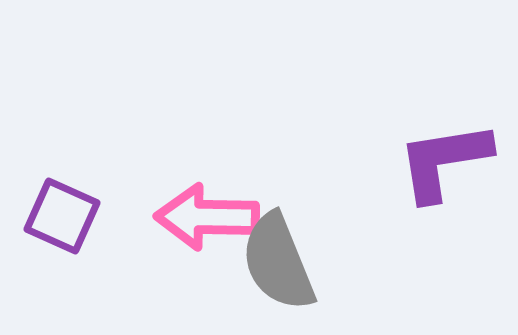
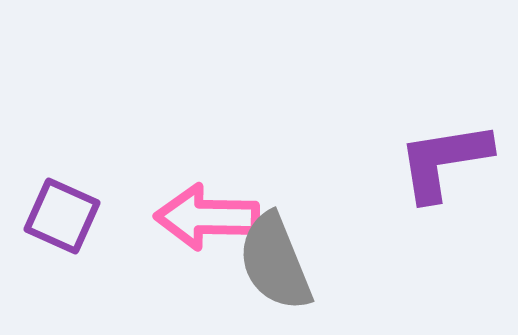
gray semicircle: moved 3 px left
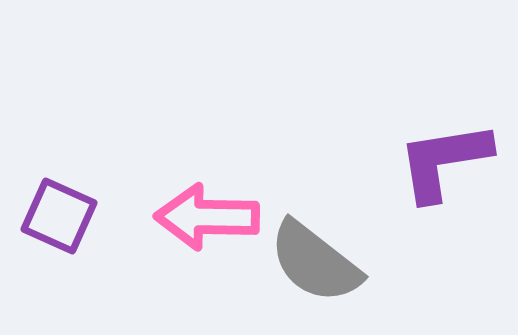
purple square: moved 3 px left
gray semicircle: moved 40 px right; rotated 30 degrees counterclockwise
